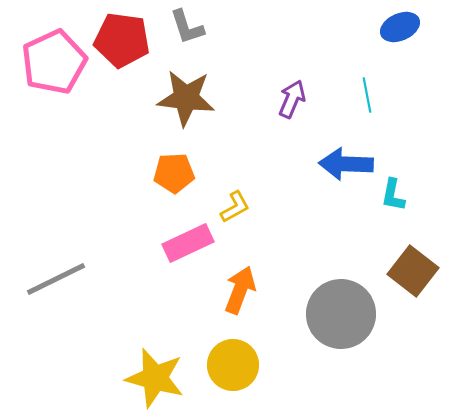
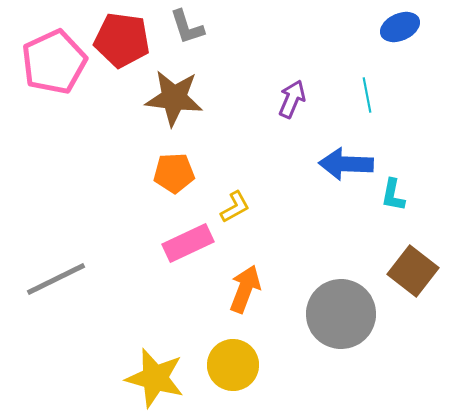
brown star: moved 12 px left
orange arrow: moved 5 px right, 1 px up
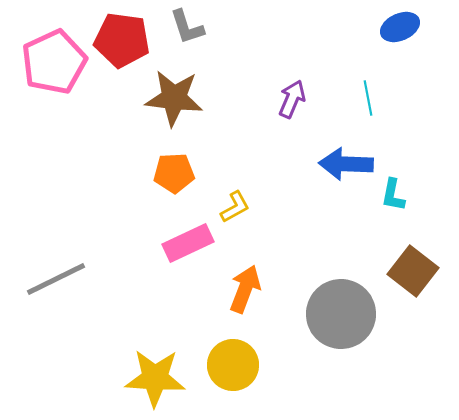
cyan line: moved 1 px right, 3 px down
yellow star: rotated 12 degrees counterclockwise
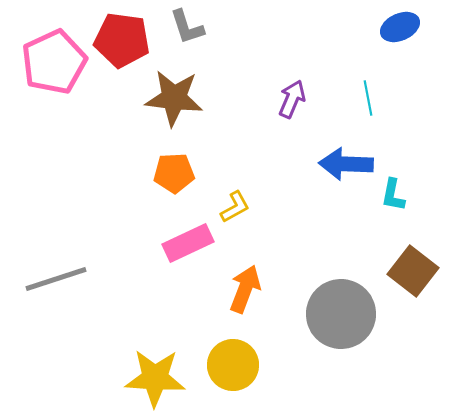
gray line: rotated 8 degrees clockwise
